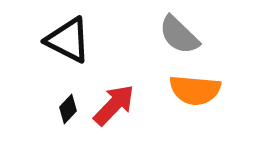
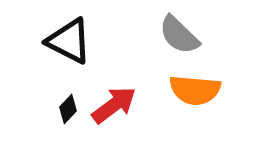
black triangle: moved 1 px right, 1 px down
red arrow: rotated 9 degrees clockwise
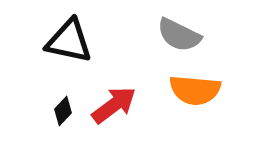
gray semicircle: rotated 18 degrees counterclockwise
black triangle: rotated 15 degrees counterclockwise
black diamond: moved 5 px left, 2 px down
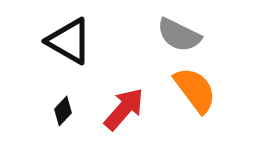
black triangle: rotated 18 degrees clockwise
orange semicircle: rotated 132 degrees counterclockwise
red arrow: moved 10 px right, 4 px down; rotated 12 degrees counterclockwise
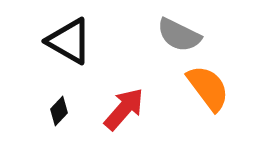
orange semicircle: moved 13 px right, 2 px up
black diamond: moved 4 px left
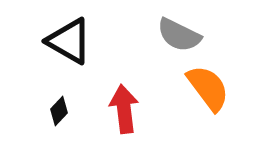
red arrow: rotated 48 degrees counterclockwise
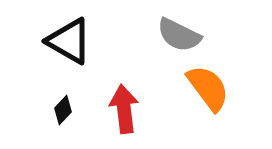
black diamond: moved 4 px right, 1 px up
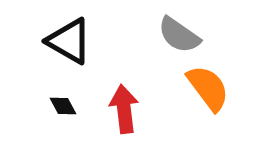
gray semicircle: rotated 9 degrees clockwise
black diamond: moved 4 px up; rotated 72 degrees counterclockwise
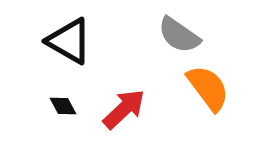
red arrow: rotated 54 degrees clockwise
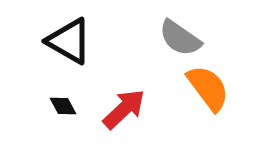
gray semicircle: moved 1 px right, 3 px down
